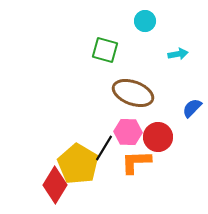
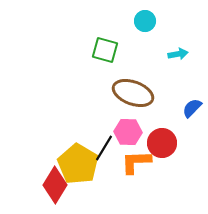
red circle: moved 4 px right, 6 px down
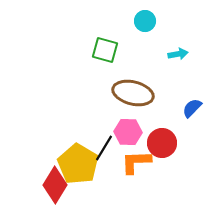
brown ellipse: rotated 6 degrees counterclockwise
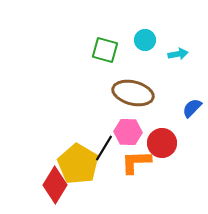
cyan circle: moved 19 px down
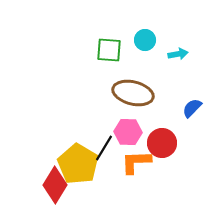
green square: moved 4 px right; rotated 12 degrees counterclockwise
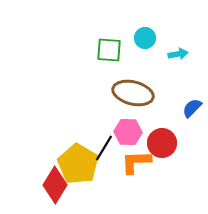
cyan circle: moved 2 px up
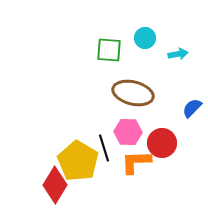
black line: rotated 48 degrees counterclockwise
yellow pentagon: moved 3 px up
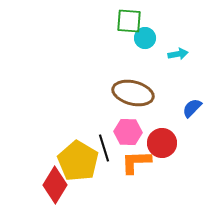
green square: moved 20 px right, 29 px up
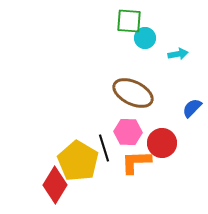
brown ellipse: rotated 12 degrees clockwise
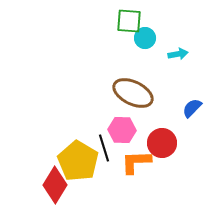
pink hexagon: moved 6 px left, 2 px up
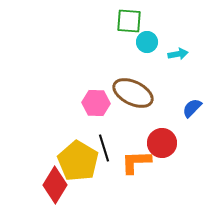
cyan circle: moved 2 px right, 4 px down
pink hexagon: moved 26 px left, 27 px up
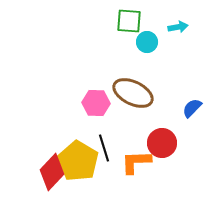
cyan arrow: moved 27 px up
red diamond: moved 3 px left, 13 px up; rotated 12 degrees clockwise
